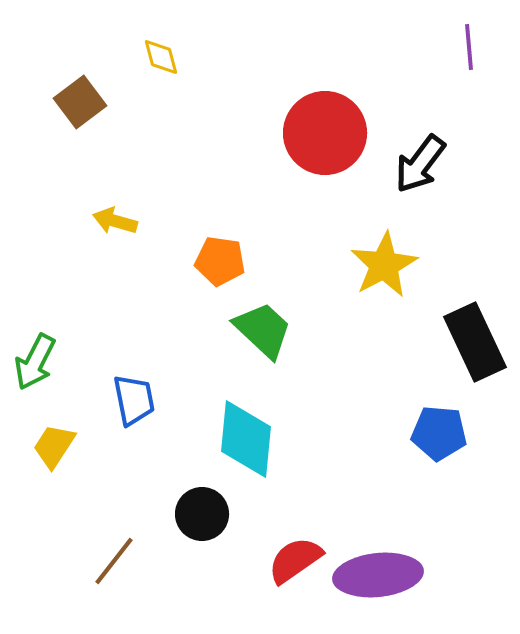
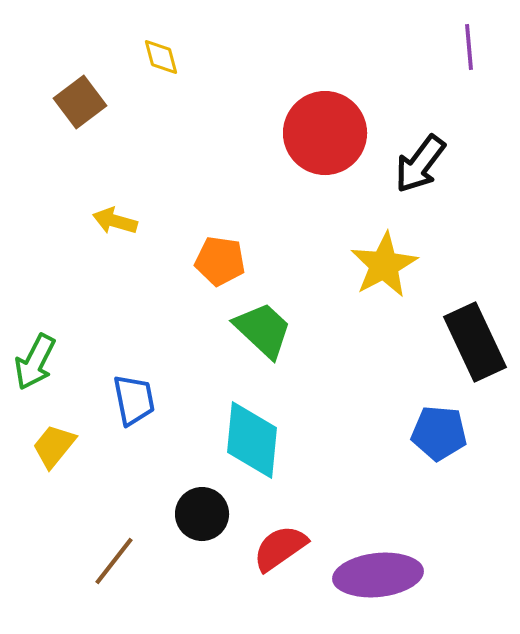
cyan diamond: moved 6 px right, 1 px down
yellow trapezoid: rotated 6 degrees clockwise
red semicircle: moved 15 px left, 12 px up
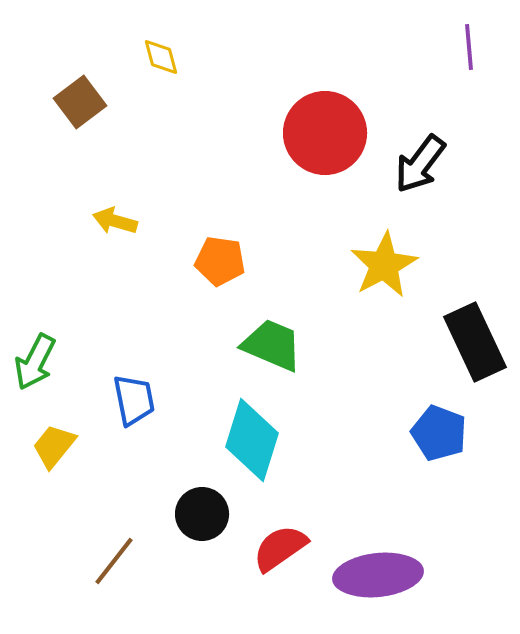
green trapezoid: moved 9 px right, 15 px down; rotated 20 degrees counterclockwise
blue pentagon: rotated 16 degrees clockwise
cyan diamond: rotated 12 degrees clockwise
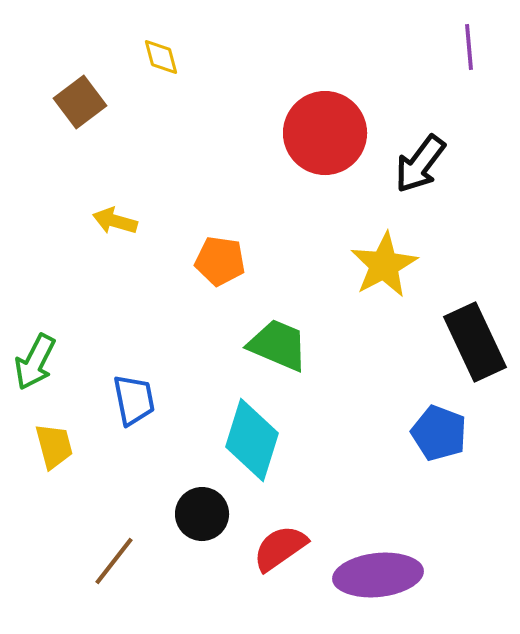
green trapezoid: moved 6 px right
yellow trapezoid: rotated 126 degrees clockwise
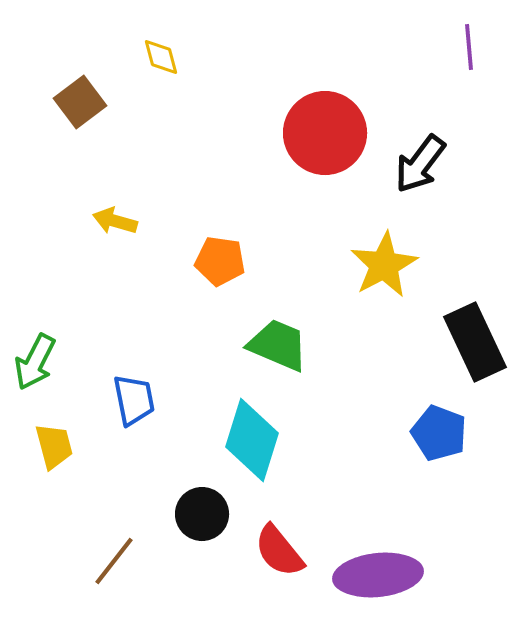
red semicircle: moved 1 px left, 3 px down; rotated 94 degrees counterclockwise
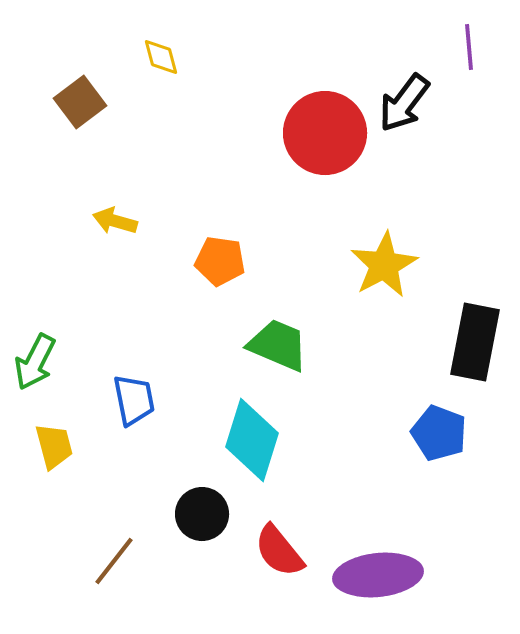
black arrow: moved 16 px left, 61 px up
black rectangle: rotated 36 degrees clockwise
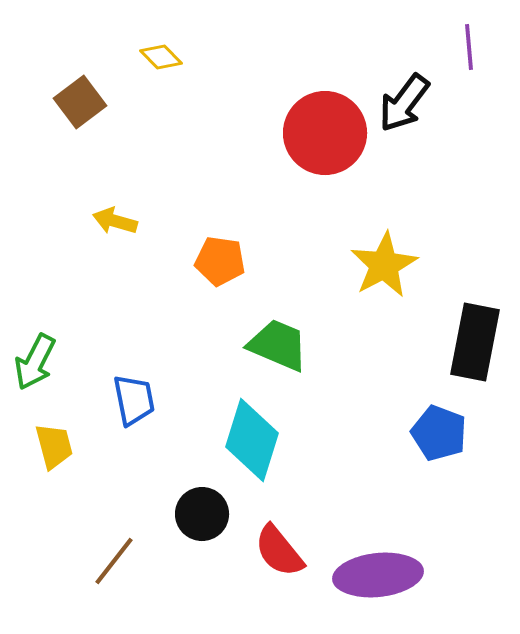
yellow diamond: rotated 30 degrees counterclockwise
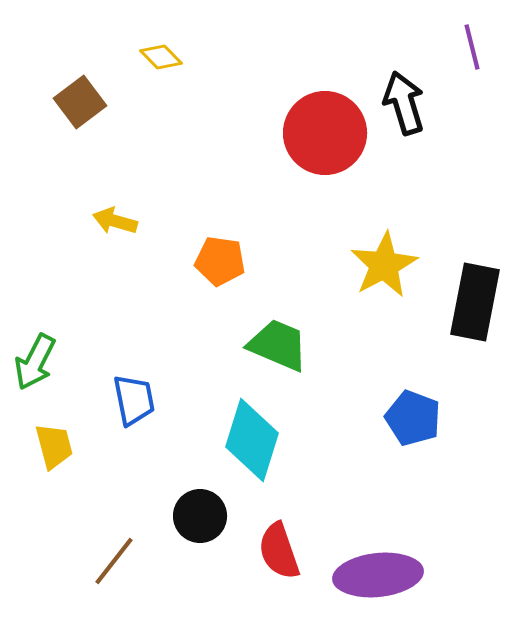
purple line: moved 3 px right; rotated 9 degrees counterclockwise
black arrow: rotated 126 degrees clockwise
black rectangle: moved 40 px up
blue pentagon: moved 26 px left, 15 px up
black circle: moved 2 px left, 2 px down
red semicircle: rotated 20 degrees clockwise
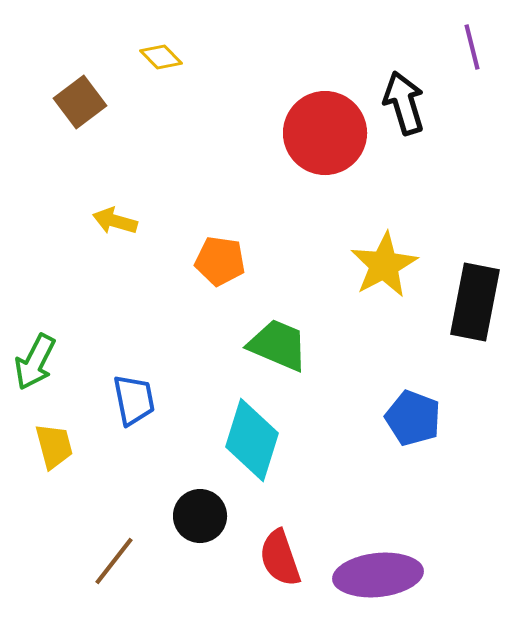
red semicircle: moved 1 px right, 7 px down
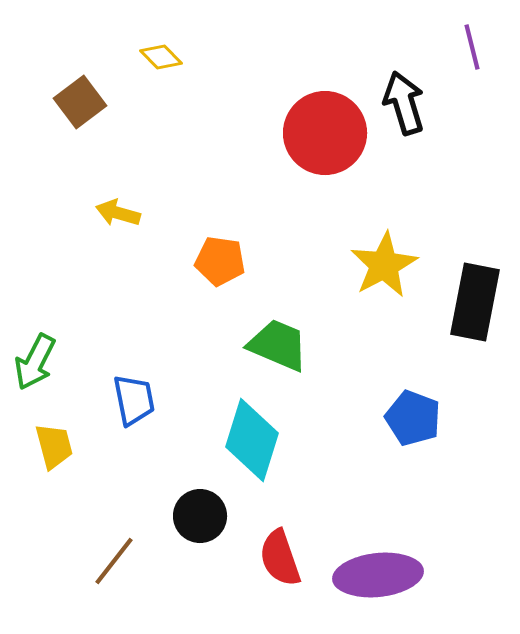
yellow arrow: moved 3 px right, 8 px up
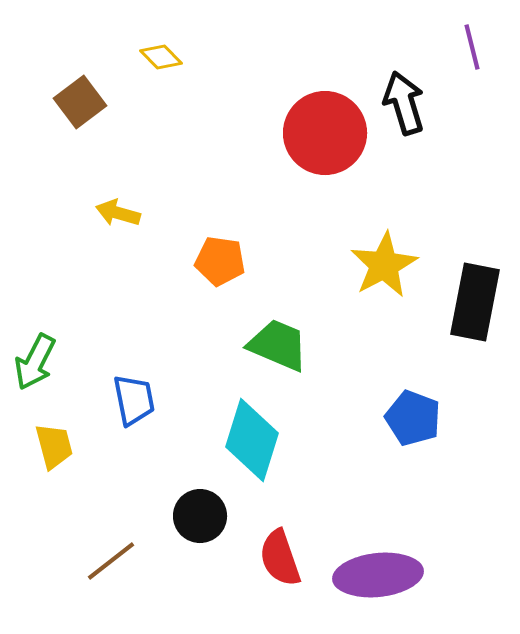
brown line: moved 3 px left; rotated 14 degrees clockwise
